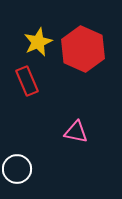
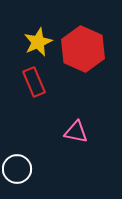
red rectangle: moved 7 px right, 1 px down
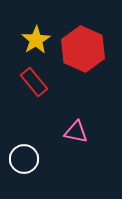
yellow star: moved 2 px left, 2 px up; rotated 8 degrees counterclockwise
red rectangle: rotated 16 degrees counterclockwise
white circle: moved 7 px right, 10 px up
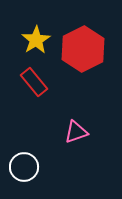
red hexagon: rotated 9 degrees clockwise
pink triangle: rotated 30 degrees counterclockwise
white circle: moved 8 px down
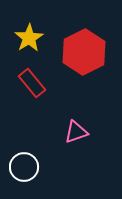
yellow star: moved 7 px left, 2 px up
red hexagon: moved 1 px right, 3 px down
red rectangle: moved 2 px left, 1 px down
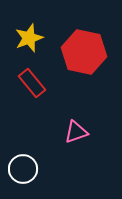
yellow star: rotated 12 degrees clockwise
red hexagon: rotated 21 degrees counterclockwise
white circle: moved 1 px left, 2 px down
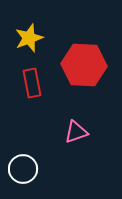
red hexagon: moved 13 px down; rotated 9 degrees counterclockwise
red rectangle: rotated 28 degrees clockwise
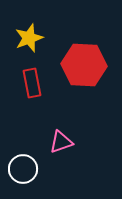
pink triangle: moved 15 px left, 10 px down
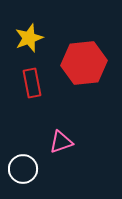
red hexagon: moved 2 px up; rotated 9 degrees counterclockwise
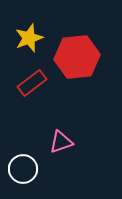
red hexagon: moved 7 px left, 6 px up
red rectangle: rotated 64 degrees clockwise
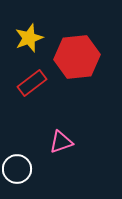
white circle: moved 6 px left
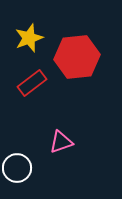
white circle: moved 1 px up
